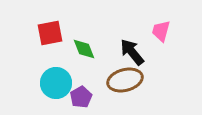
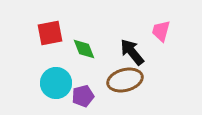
purple pentagon: moved 2 px right, 1 px up; rotated 15 degrees clockwise
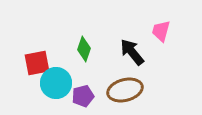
red square: moved 13 px left, 30 px down
green diamond: rotated 40 degrees clockwise
brown ellipse: moved 10 px down
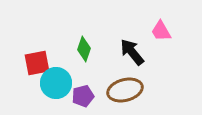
pink trapezoid: rotated 45 degrees counterclockwise
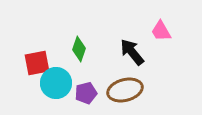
green diamond: moved 5 px left
purple pentagon: moved 3 px right, 3 px up
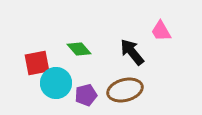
green diamond: rotated 60 degrees counterclockwise
purple pentagon: moved 2 px down
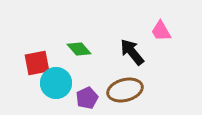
purple pentagon: moved 1 px right, 3 px down; rotated 10 degrees counterclockwise
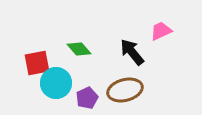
pink trapezoid: rotated 95 degrees clockwise
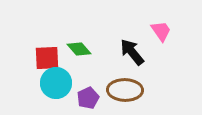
pink trapezoid: rotated 80 degrees clockwise
red square: moved 10 px right, 5 px up; rotated 8 degrees clockwise
brown ellipse: rotated 16 degrees clockwise
purple pentagon: moved 1 px right
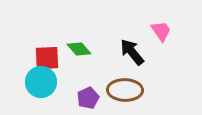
cyan circle: moved 15 px left, 1 px up
